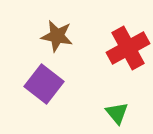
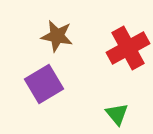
purple square: rotated 21 degrees clockwise
green triangle: moved 1 px down
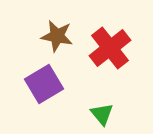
red cross: moved 18 px left; rotated 9 degrees counterclockwise
green triangle: moved 15 px left
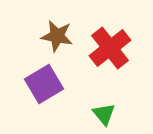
green triangle: moved 2 px right
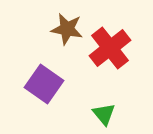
brown star: moved 10 px right, 7 px up
purple square: rotated 24 degrees counterclockwise
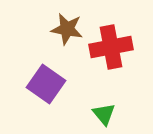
red cross: moved 1 px right, 1 px up; rotated 27 degrees clockwise
purple square: moved 2 px right
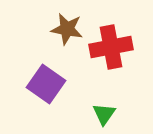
green triangle: rotated 15 degrees clockwise
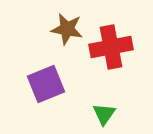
purple square: rotated 33 degrees clockwise
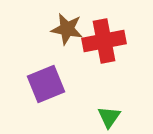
red cross: moved 7 px left, 6 px up
green triangle: moved 5 px right, 3 px down
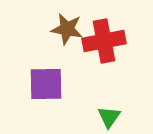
purple square: rotated 21 degrees clockwise
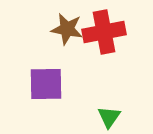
red cross: moved 9 px up
